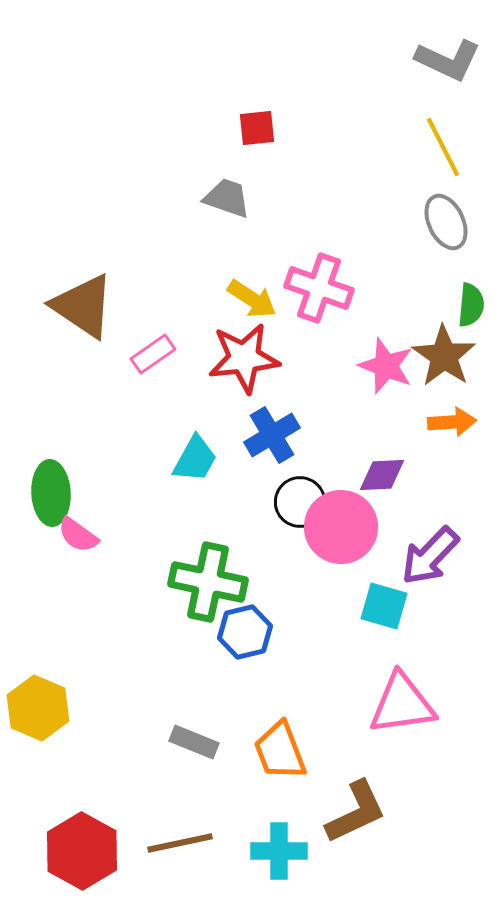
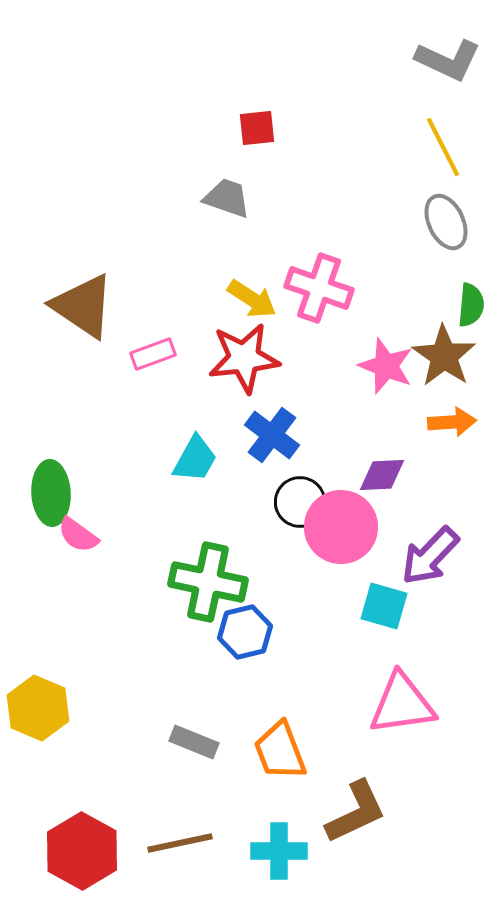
pink rectangle: rotated 15 degrees clockwise
blue cross: rotated 22 degrees counterclockwise
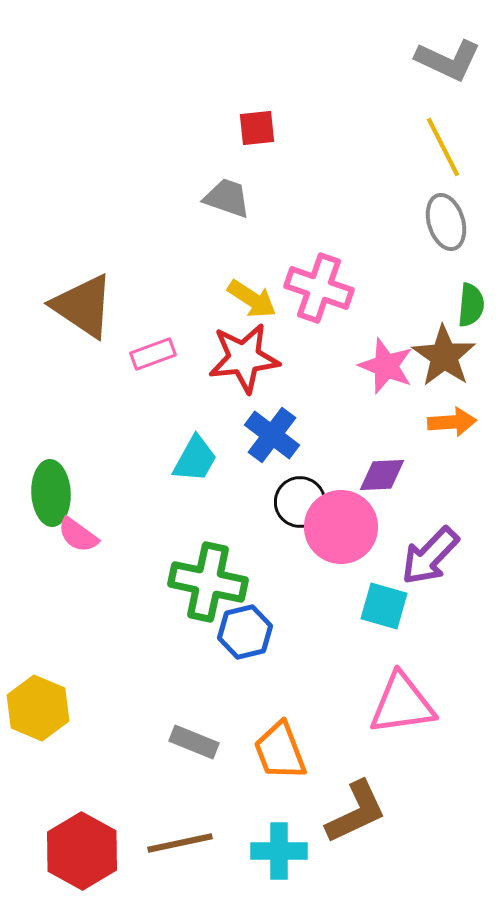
gray ellipse: rotated 8 degrees clockwise
